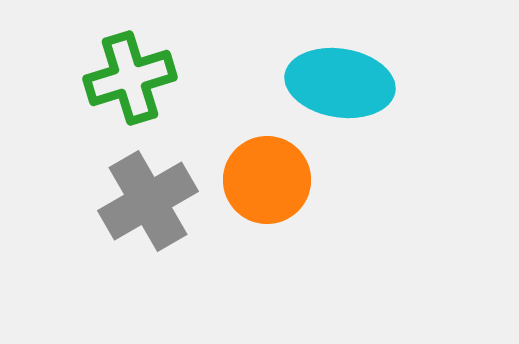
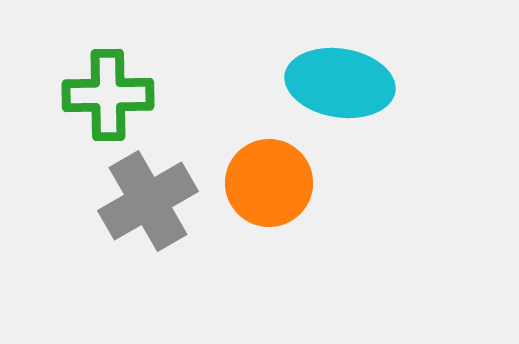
green cross: moved 22 px left, 17 px down; rotated 16 degrees clockwise
orange circle: moved 2 px right, 3 px down
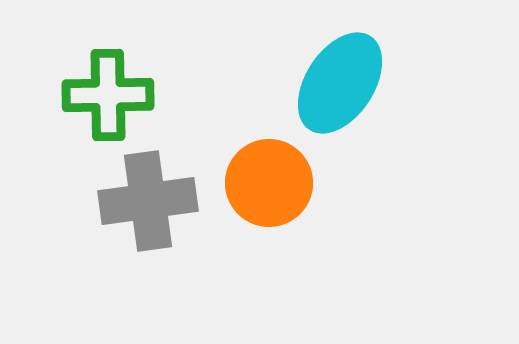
cyan ellipse: rotated 66 degrees counterclockwise
gray cross: rotated 22 degrees clockwise
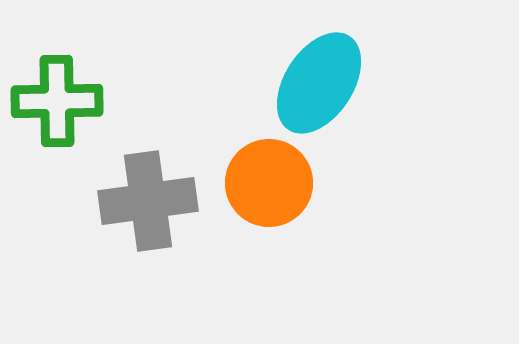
cyan ellipse: moved 21 px left
green cross: moved 51 px left, 6 px down
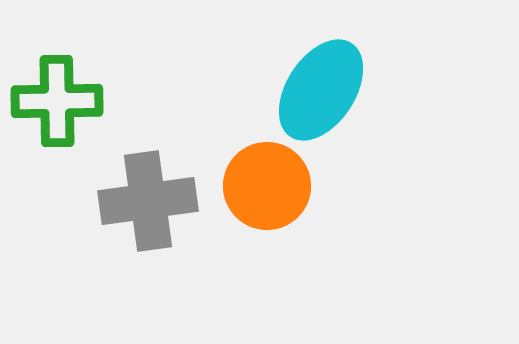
cyan ellipse: moved 2 px right, 7 px down
orange circle: moved 2 px left, 3 px down
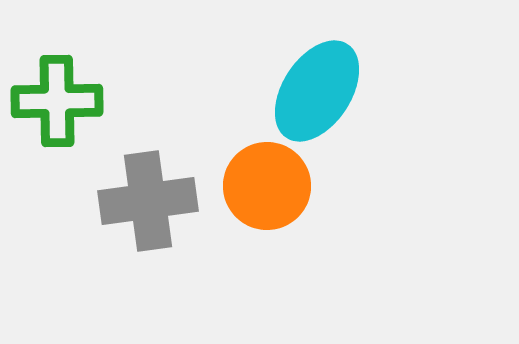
cyan ellipse: moved 4 px left, 1 px down
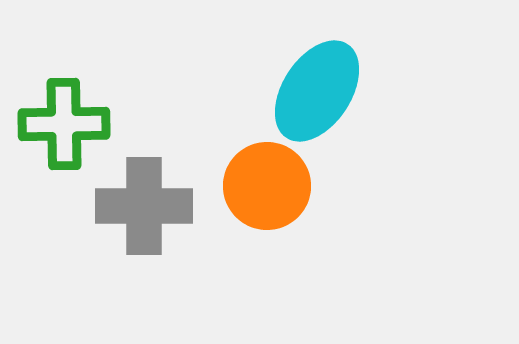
green cross: moved 7 px right, 23 px down
gray cross: moved 4 px left, 5 px down; rotated 8 degrees clockwise
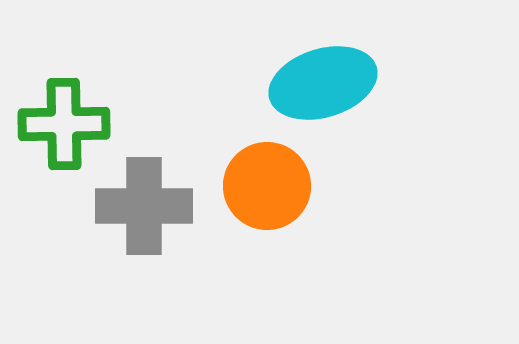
cyan ellipse: moved 6 px right, 8 px up; rotated 40 degrees clockwise
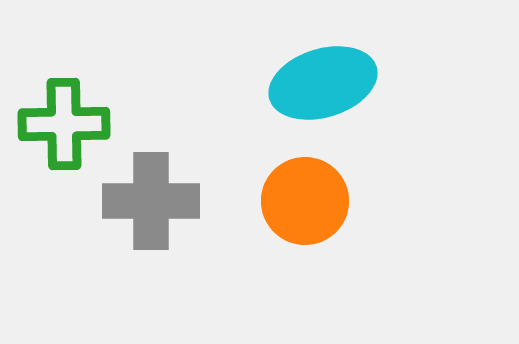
orange circle: moved 38 px right, 15 px down
gray cross: moved 7 px right, 5 px up
